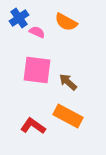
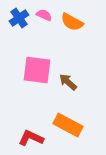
orange semicircle: moved 6 px right
pink semicircle: moved 7 px right, 17 px up
orange rectangle: moved 9 px down
red L-shape: moved 2 px left, 12 px down; rotated 10 degrees counterclockwise
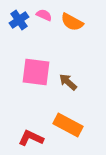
blue cross: moved 2 px down
pink square: moved 1 px left, 2 px down
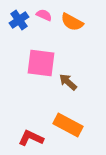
pink square: moved 5 px right, 9 px up
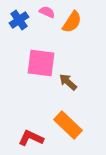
pink semicircle: moved 3 px right, 3 px up
orange semicircle: rotated 85 degrees counterclockwise
orange rectangle: rotated 16 degrees clockwise
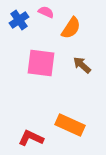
pink semicircle: moved 1 px left
orange semicircle: moved 1 px left, 6 px down
brown arrow: moved 14 px right, 17 px up
orange rectangle: moved 2 px right; rotated 20 degrees counterclockwise
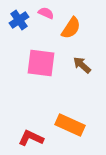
pink semicircle: moved 1 px down
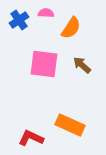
pink semicircle: rotated 21 degrees counterclockwise
pink square: moved 3 px right, 1 px down
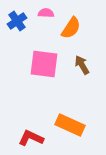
blue cross: moved 2 px left, 1 px down
brown arrow: rotated 18 degrees clockwise
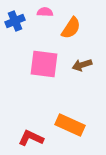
pink semicircle: moved 1 px left, 1 px up
blue cross: moved 2 px left; rotated 12 degrees clockwise
brown arrow: rotated 78 degrees counterclockwise
